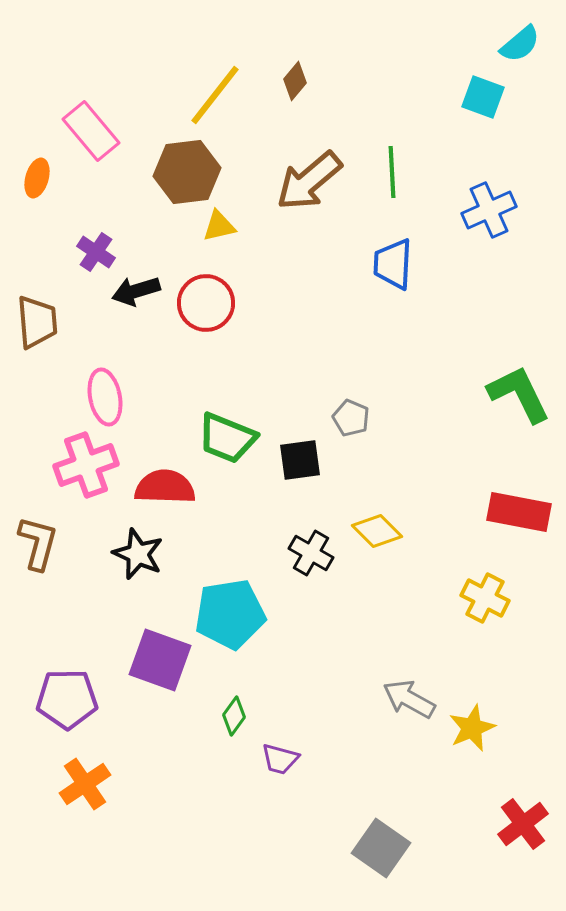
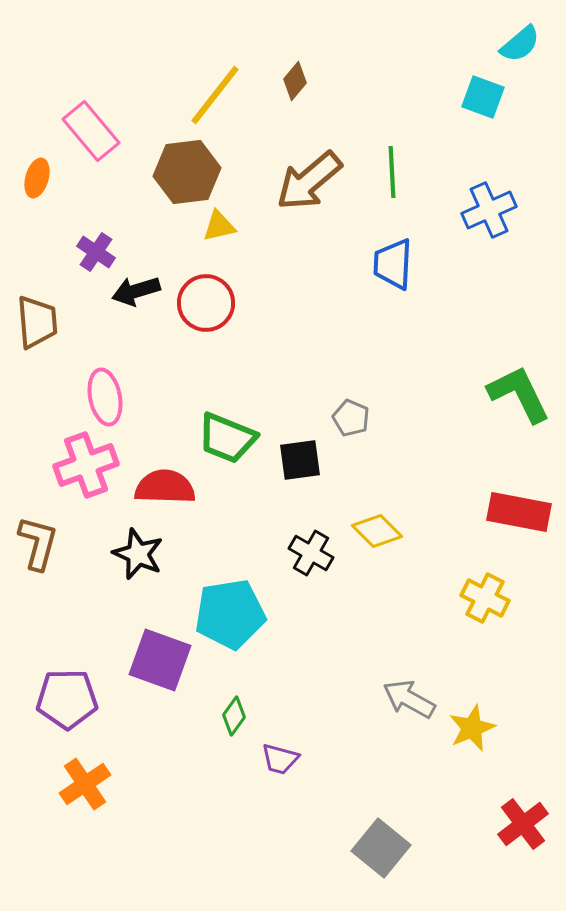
gray square: rotated 4 degrees clockwise
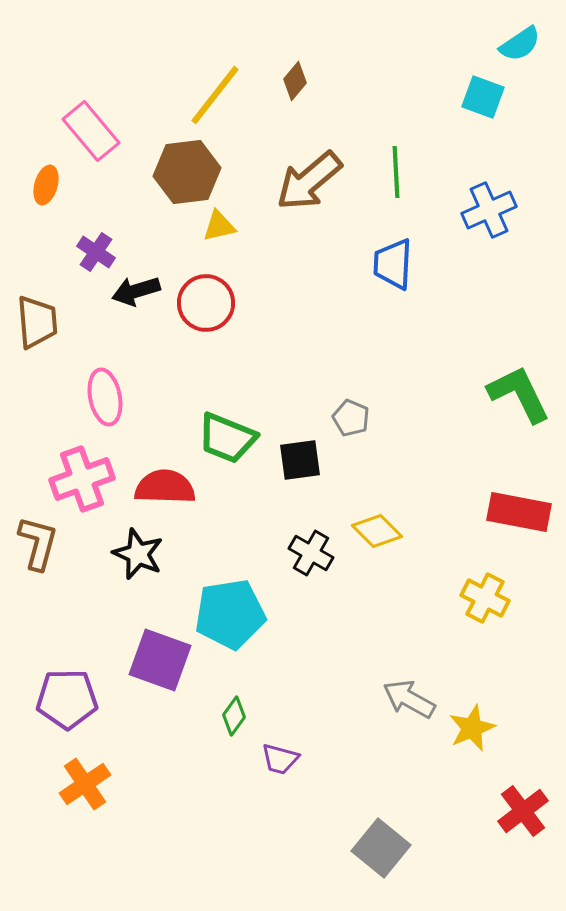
cyan semicircle: rotated 6 degrees clockwise
green line: moved 4 px right
orange ellipse: moved 9 px right, 7 px down
pink cross: moved 4 px left, 14 px down
red cross: moved 13 px up
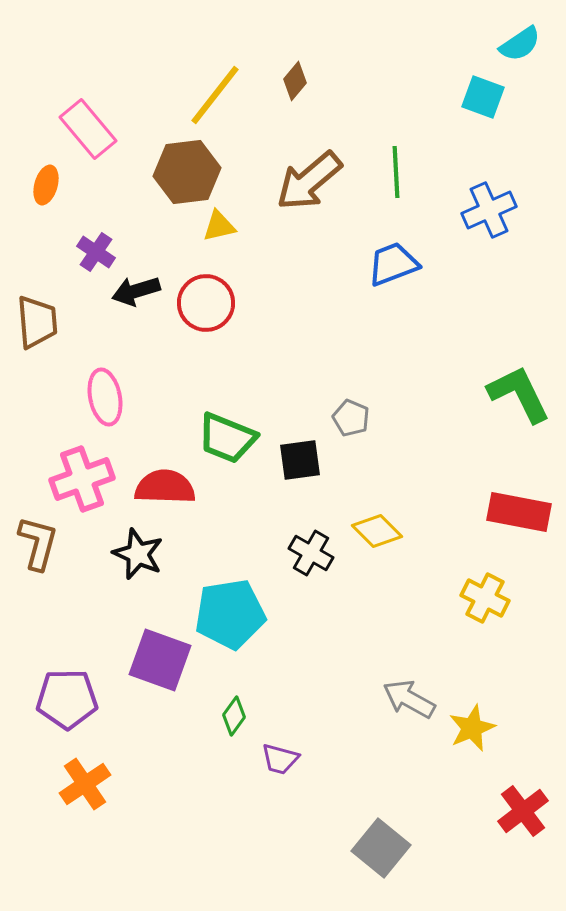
pink rectangle: moved 3 px left, 2 px up
blue trapezoid: rotated 66 degrees clockwise
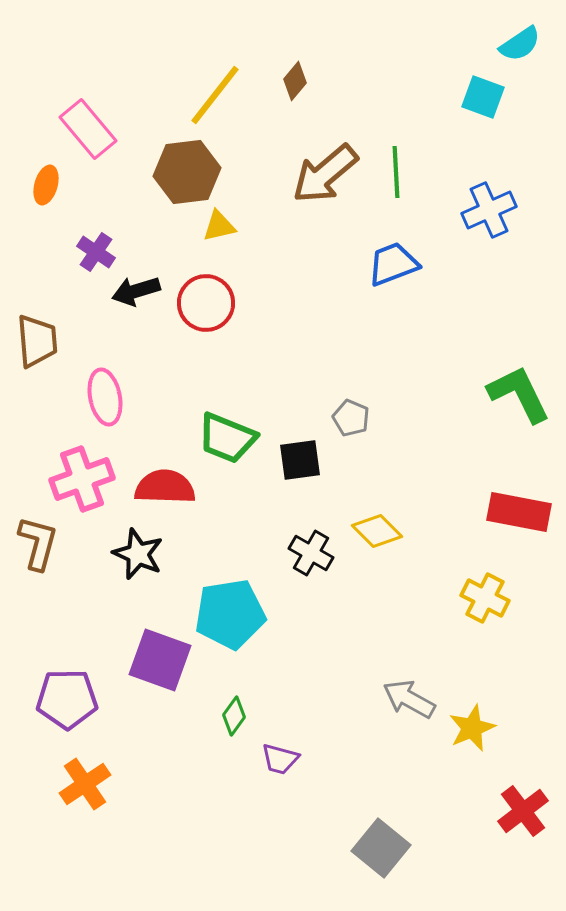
brown arrow: moved 16 px right, 7 px up
brown trapezoid: moved 19 px down
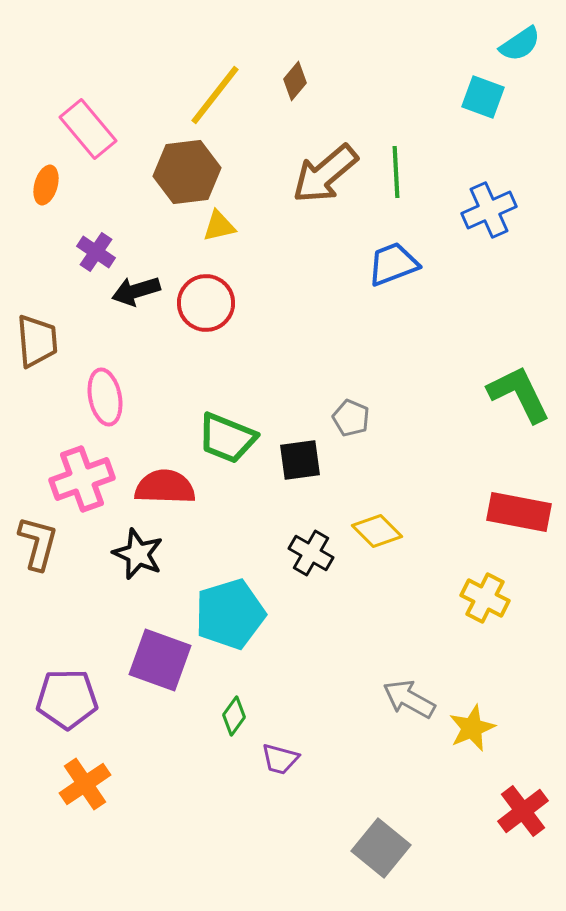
cyan pentagon: rotated 8 degrees counterclockwise
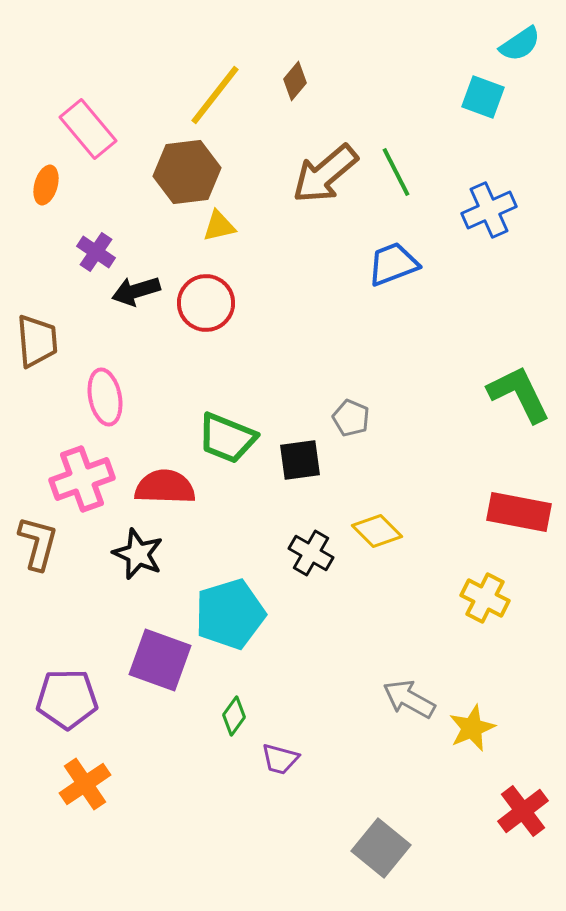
green line: rotated 24 degrees counterclockwise
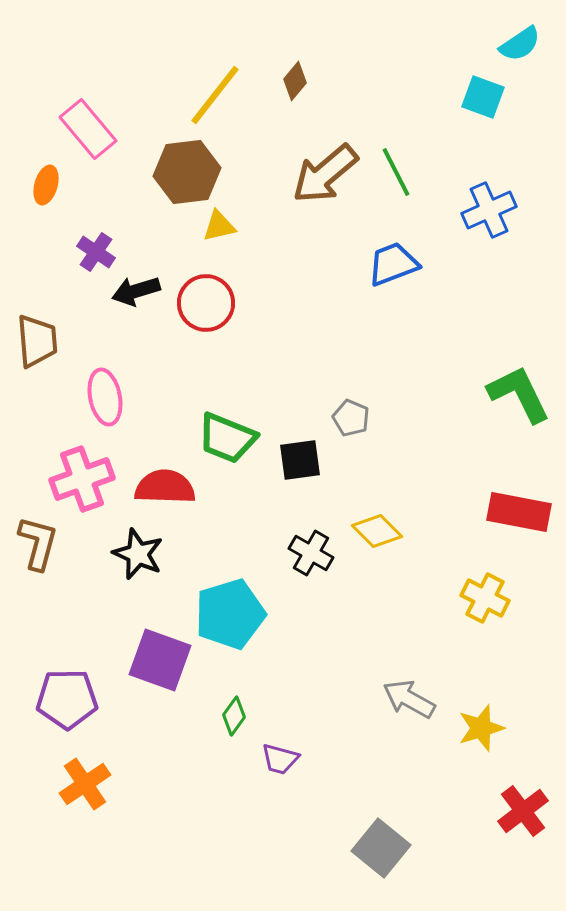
yellow star: moved 9 px right; rotated 6 degrees clockwise
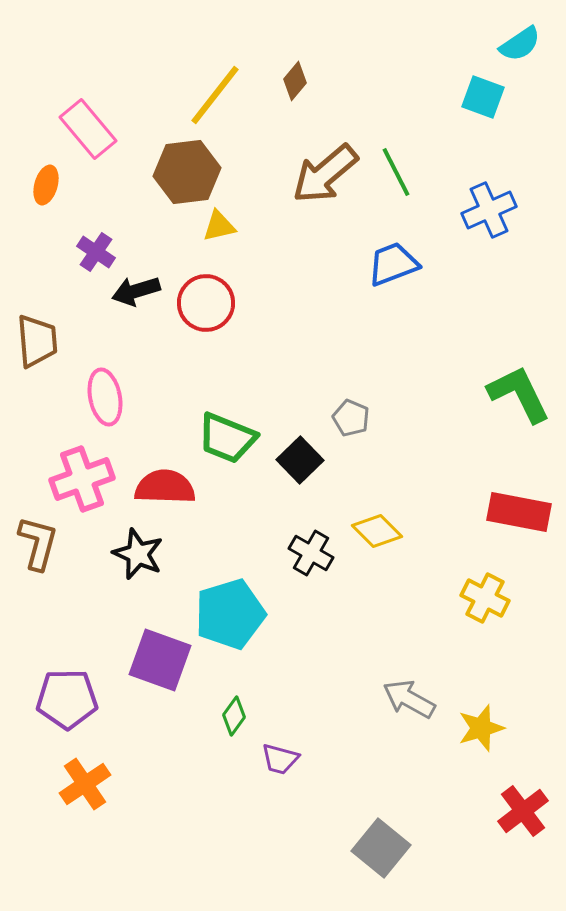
black square: rotated 36 degrees counterclockwise
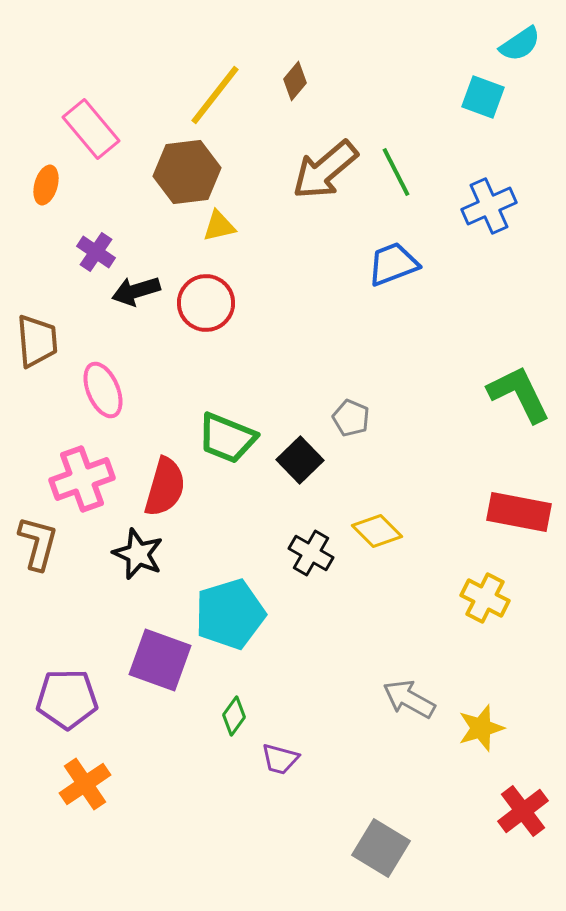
pink rectangle: moved 3 px right
brown arrow: moved 4 px up
blue cross: moved 4 px up
pink ellipse: moved 2 px left, 7 px up; rotated 12 degrees counterclockwise
red semicircle: rotated 104 degrees clockwise
gray square: rotated 8 degrees counterclockwise
